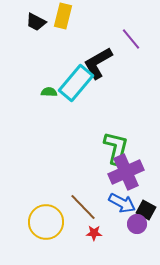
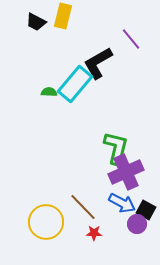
cyan rectangle: moved 1 px left, 1 px down
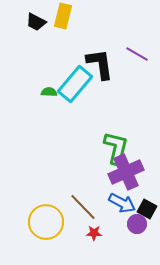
purple line: moved 6 px right, 15 px down; rotated 20 degrees counterclockwise
black L-shape: moved 2 px right, 1 px down; rotated 112 degrees clockwise
black square: moved 1 px right, 1 px up
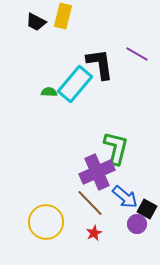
purple cross: moved 29 px left
blue arrow: moved 3 px right, 6 px up; rotated 12 degrees clockwise
brown line: moved 7 px right, 4 px up
red star: rotated 28 degrees counterclockwise
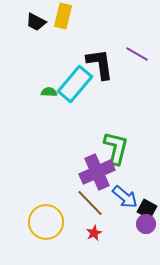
purple circle: moved 9 px right
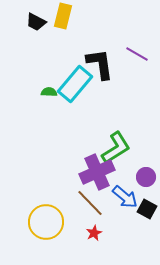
green L-shape: rotated 44 degrees clockwise
purple circle: moved 47 px up
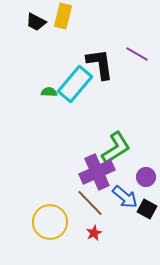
yellow circle: moved 4 px right
